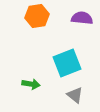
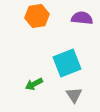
green arrow: moved 3 px right; rotated 144 degrees clockwise
gray triangle: moved 1 px left; rotated 18 degrees clockwise
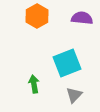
orange hexagon: rotated 20 degrees counterclockwise
green arrow: rotated 108 degrees clockwise
gray triangle: rotated 18 degrees clockwise
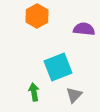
purple semicircle: moved 2 px right, 11 px down
cyan square: moved 9 px left, 4 px down
green arrow: moved 8 px down
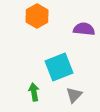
cyan square: moved 1 px right
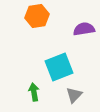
orange hexagon: rotated 20 degrees clockwise
purple semicircle: rotated 15 degrees counterclockwise
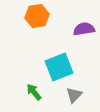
green arrow: rotated 30 degrees counterclockwise
